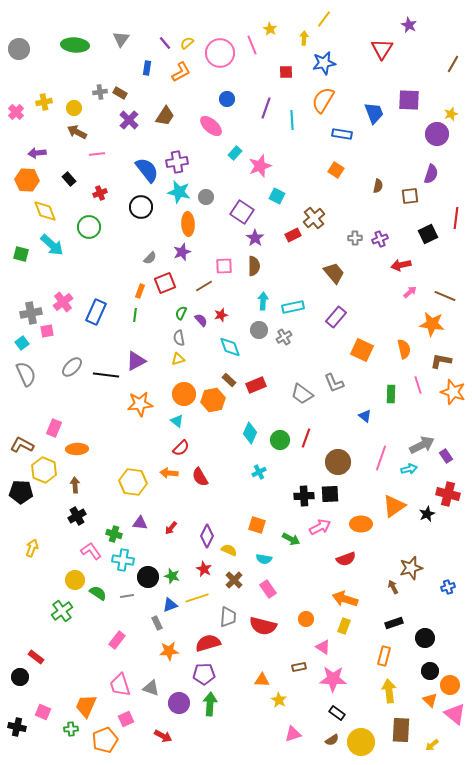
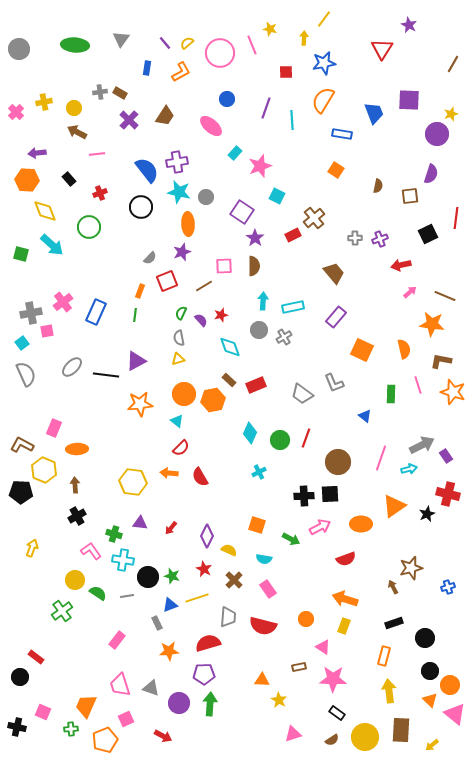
yellow star at (270, 29): rotated 16 degrees counterclockwise
red square at (165, 283): moved 2 px right, 2 px up
yellow circle at (361, 742): moved 4 px right, 5 px up
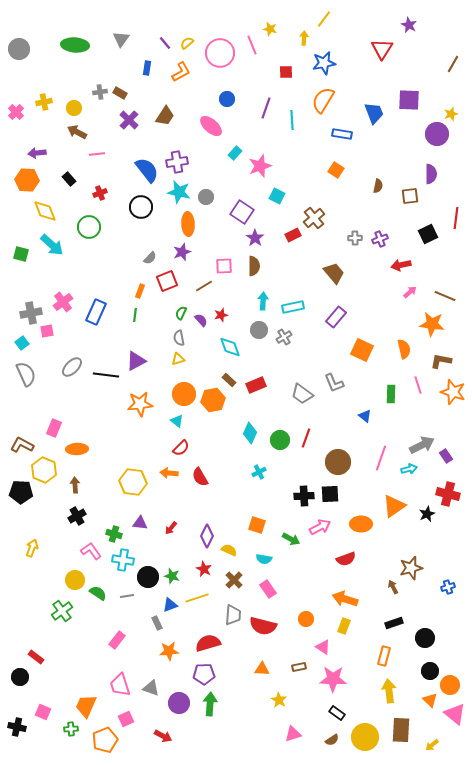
purple semicircle at (431, 174): rotated 18 degrees counterclockwise
gray trapezoid at (228, 617): moved 5 px right, 2 px up
orange triangle at (262, 680): moved 11 px up
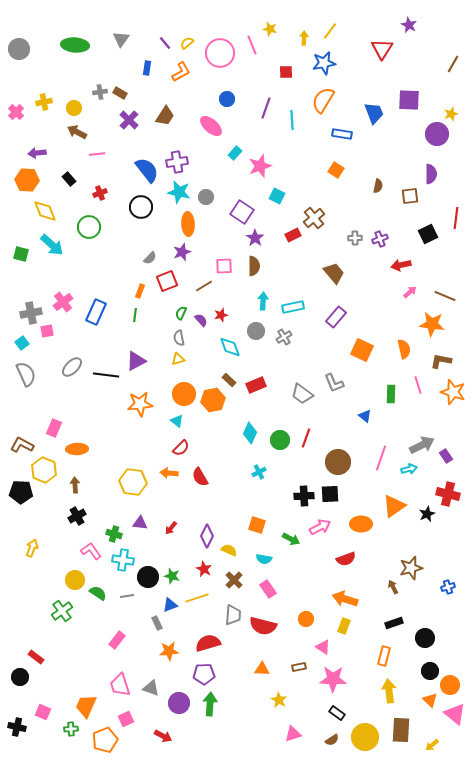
yellow line at (324, 19): moved 6 px right, 12 px down
gray circle at (259, 330): moved 3 px left, 1 px down
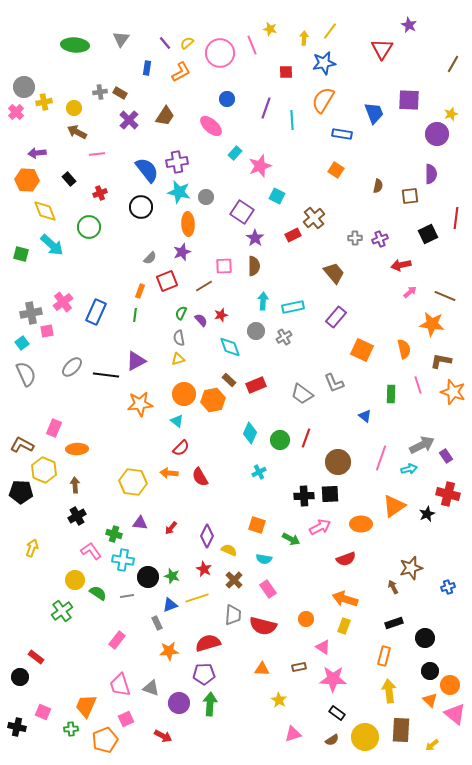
gray circle at (19, 49): moved 5 px right, 38 px down
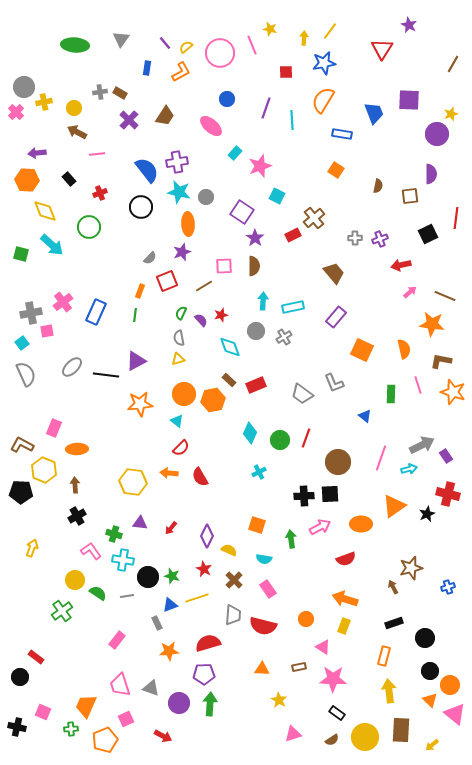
yellow semicircle at (187, 43): moved 1 px left, 4 px down
green arrow at (291, 539): rotated 126 degrees counterclockwise
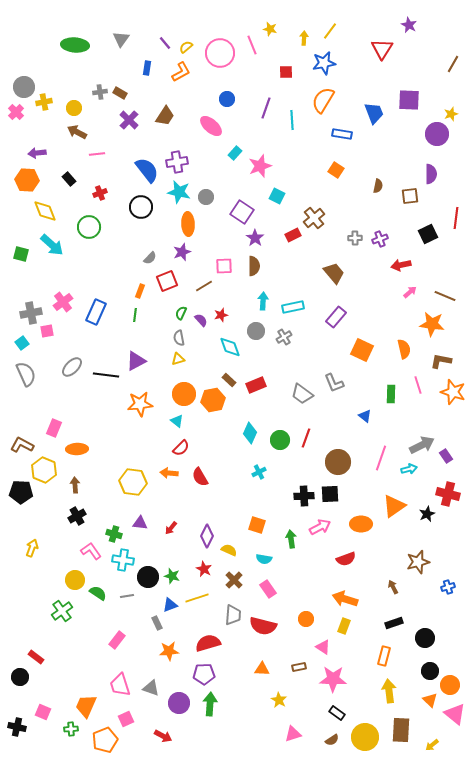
brown star at (411, 568): moved 7 px right, 6 px up
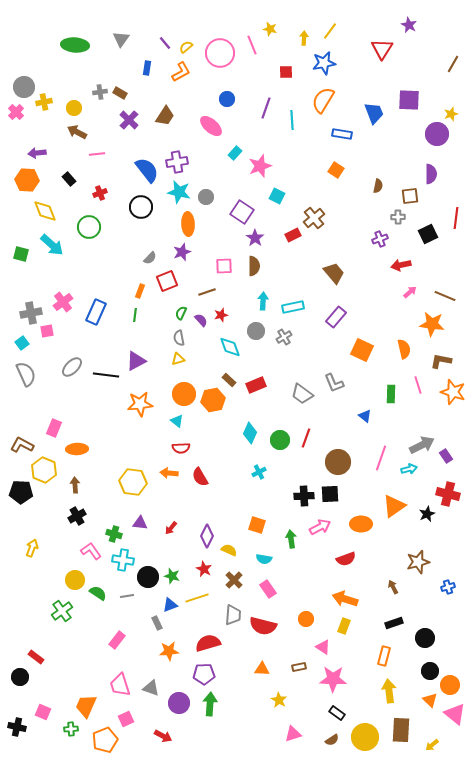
gray cross at (355, 238): moved 43 px right, 21 px up
brown line at (204, 286): moved 3 px right, 6 px down; rotated 12 degrees clockwise
red semicircle at (181, 448): rotated 42 degrees clockwise
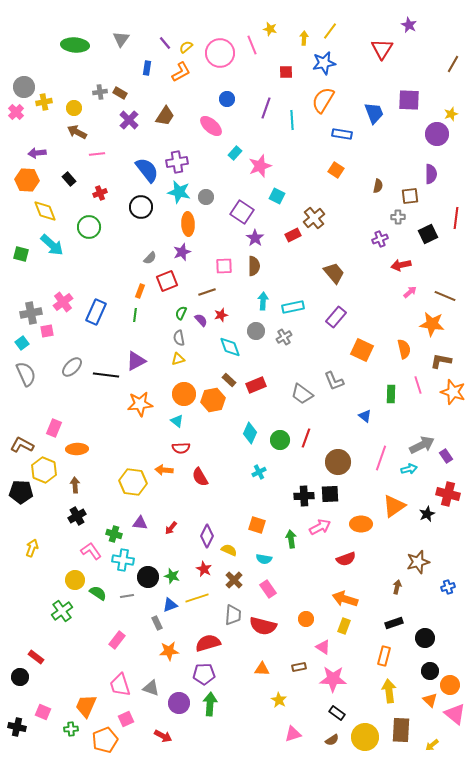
gray L-shape at (334, 383): moved 2 px up
orange arrow at (169, 473): moved 5 px left, 3 px up
brown arrow at (393, 587): moved 4 px right; rotated 40 degrees clockwise
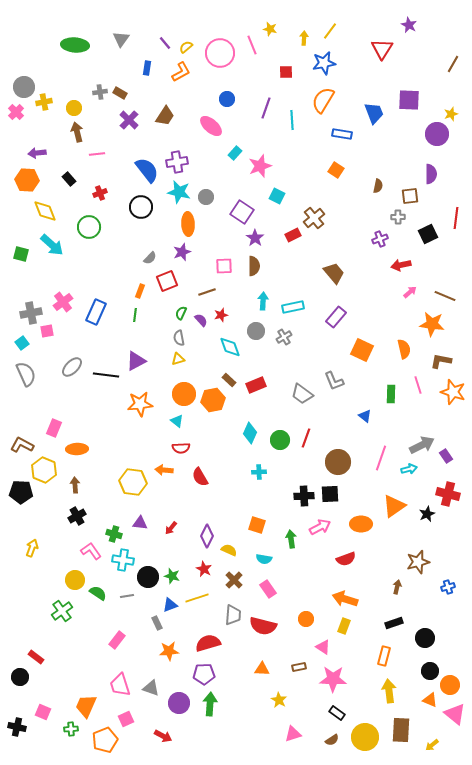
brown arrow at (77, 132): rotated 48 degrees clockwise
cyan cross at (259, 472): rotated 24 degrees clockwise
orange triangle at (430, 700): rotated 21 degrees counterclockwise
